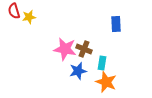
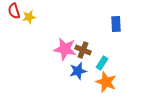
brown cross: moved 1 px left, 1 px down
cyan rectangle: rotated 24 degrees clockwise
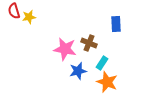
brown cross: moved 6 px right, 7 px up
orange star: moved 1 px right
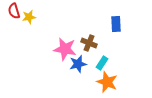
blue star: moved 7 px up
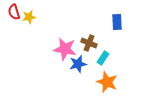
red semicircle: moved 1 px down
blue rectangle: moved 1 px right, 2 px up
cyan rectangle: moved 1 px right, 5 px up
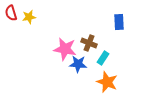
red semicircle: moved 3 px left, 1 px down
blue rectangle: moved 2 px right
blue star: rotated 18 degrees clockwise
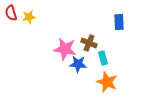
cyan rectangle: rotated 48 degrees counterclockwise
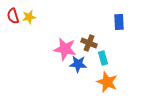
red semicircle: moved 2 px right, 3 px down
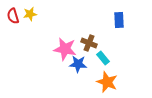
yellow star: moved 1 px right, 3 px up
blue rectangle: moved 2 px up
cyan rectangle: rotated 24 degrees counterclockwise
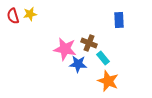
orange star: moved 1 px right, 1 px up
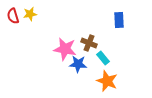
orange star: moved 1 px left
